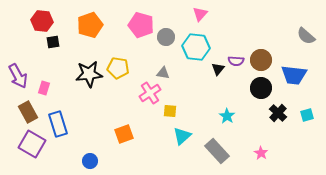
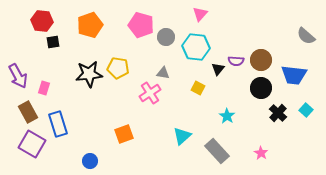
yellow square: moved 28 px right, 23 px up; rotated 24 degrees clockwise
cyan square: moved 1 px left, 5 px up; rotated 32 degrees counterclockwise
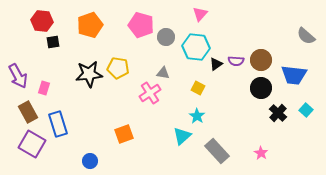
black triangle: moved 2 px left, 5 px up; rotated 16 degrees clockwise
cyan star: moved 30 px left
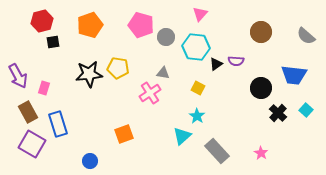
red hexagon: rotated 20 degrees counterclockwise
brown circle: moved 28 px up
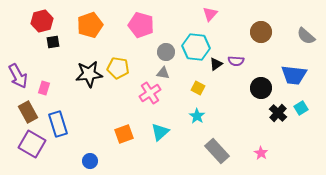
pink triangle: moved 10 px right
gray circle: moved 15 px down
cyan square: moved 5 px left, 2 px up; rotated 16 degrees clockwise
cyan triangle: moved 22 px left, 4 px up
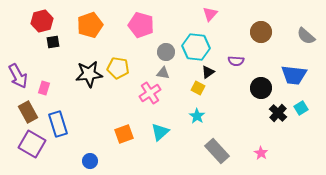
black triangle: moved 8 px left, 8 px down
